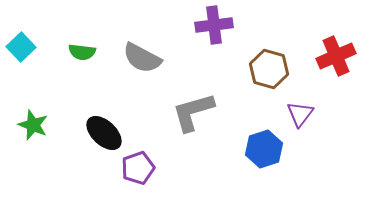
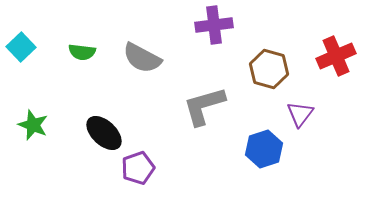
gray L-shape: moved 11 px right, 6 px up
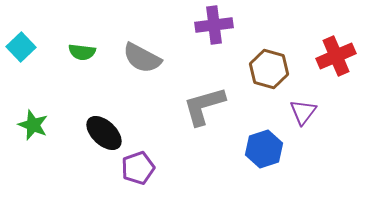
purple triangle: moved 3 px right, 2 px up
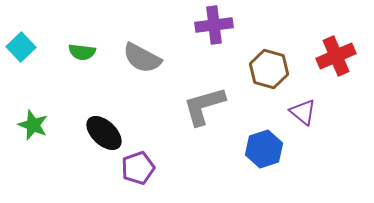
purple triangle: rotated 28 degrees counterclockwise
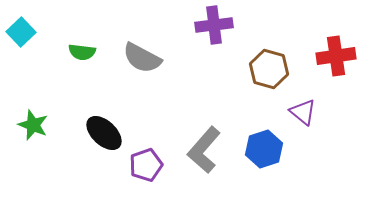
cyan square: moved 15 px up
red cross: rotated 15 degrees clockwise
gray L-shape: moved 44 px down; rotated 33 degrees counterclockwise
purple pentagon: moved 8 px right, 3 px up
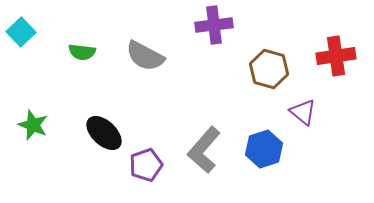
gray semicircle: moved 3 px right, 2 px up
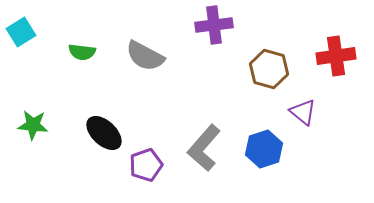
cyan square: rotated 12 degrees clockwise
green star: rotated 16 degrees counterclockwise
gray L-shape: moved 2 px up
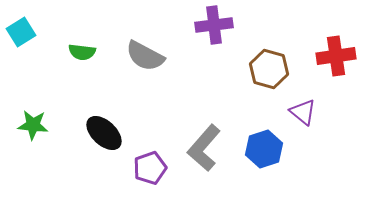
purple pentagon: moved 4 px right, 3 px down
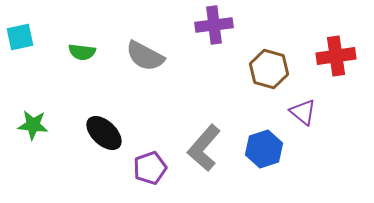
cyan square: moved 1 px left, 5 px down; rotated 20 degrees clockwise
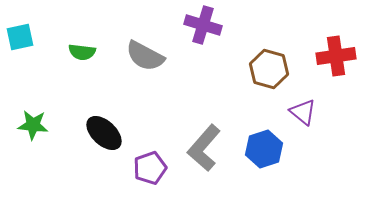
purple cross: moved 11 px left; rotated 24 degrees clockwise
